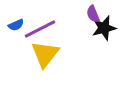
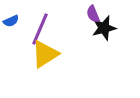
blue semicircle: moved 5 px left, 4 px up
purple line: rotated 40 degrees counterclockwise
yellow triangle: rotated 20 degrees clockwise
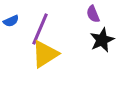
black star: moved 2 px left, 12 px down; rotated 10 degrees counterclockwise
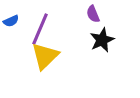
yellow triangle: moved 2 px down; rotated 12 degrees counterclockwise
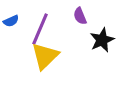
purple semicircle: moved 13 px left, 2 px down
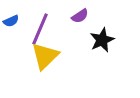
purple semicircle: rotated 102 degrees counterclockwise
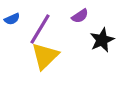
blue semicircle: moved 1 px right, 2 px up
purple line: rotated 8 degrees clockwise
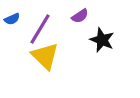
black star: rotated 25 degrees counterclockwise
yellow triangle: rotated 32 degrees counterclockwise
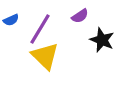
blue semicircle: moved 1 px left, 1 px down
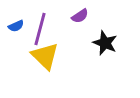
blue semicircle: moved 5 px right, 6 px down
purple line: rotated 16 degrees counterclockwise
black star: moved 3 px right, 3 px down
